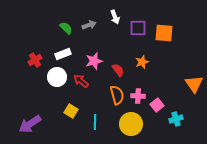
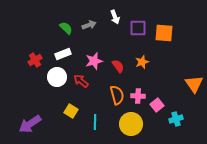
red semicircle: moved 4 px up
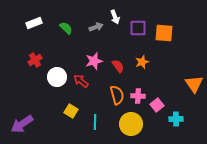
gray arrow: moved 7 px right, 2 px down
white rectangle: moved 29 px left, 31 px up
cyan cross: rotated 16 degrees clockwise
purple arrow: moved 8 px left
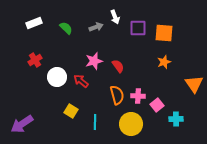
orange star: moved 22 px right
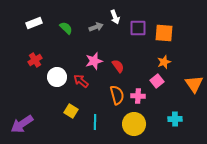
pink square: moved 24 px up
cyan cross: moved 1 px left
yellow circle: moved 3 px right
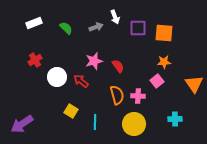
orange star: rotated 16 degrees clockwise
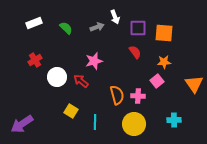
gray arrow: moved 1 px right
red semicircle: moved 17 px right, 14 px up
cyan cross: moved 1 px left, 1 px down
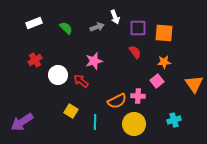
white circle: moved 1 px right, 2 px up
orange semicircle: moved 6 px down; rotated 78 degrees clockwise
cyan cross: rotated 16 degrees counterclockwise
purple arrow: moved 2 px up
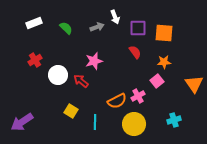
pink cross: rotated 32 degrees counterclockwise
